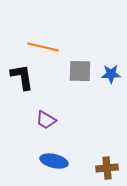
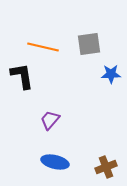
gray square: moved 9 px right, 27 px up; rotated 10 degrees counterclockwise
black L-shape: moved 1 px up
purple trapezoid: moved 4 px right; rotated 100 degrees clockwise
blue ellipse: moved 1 px right, 1 px down
brown cross: moved 1 px left, 1 px up; rotated 15 degrees counterclockwise
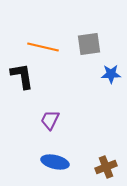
purple trapezoid: rotated 15 degrees counterclockwise
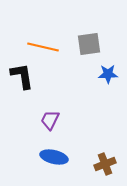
blue star: moved 3 px left
blue ellipse: moved 1 px left, 5 px up
brown cross: moved 1 px left, 3 px up
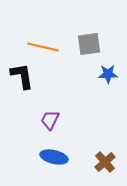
brown cross: moved 2 px up; rotated 20 degrees counterclockwise
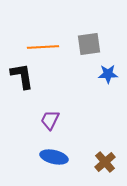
orange line: rotated 16 degrees counterclockwise
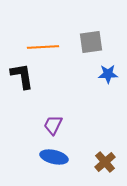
gray square: moved 2 px right, 2 px up
purple trapezoid: moved 3 px right, 5 px down
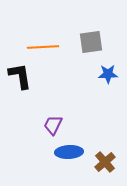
black L-shape: moved 2 px left
blue ellipse: moved 15 px right, 5 px up; rotated 16 degrees counterclockwise
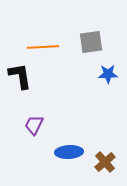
purple trapezoid: moved 19 px left
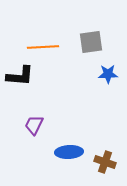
black L-shape: rotated 104 degrees clockwise
brown cross: rotated 30 degrees counterclockwise
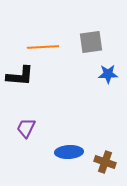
purple trapezoid: moved 8 px left, 3 px down
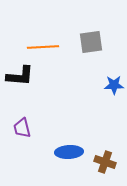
blue star: moved 6 px right, 11 px down
purple trapezoid: moved 4 px left; rotated 40 degrees counterclockwise
